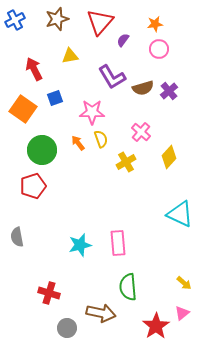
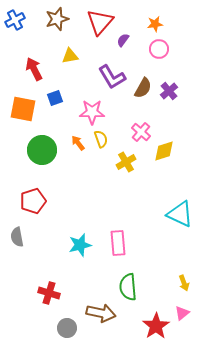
brown semicircle: rotated 45 degrees counterclockwise
orange square: rotated 24 degrees counterclockwise
yellow diamond: moved 5 px left, 6 px up; rotated 30 degrees clockwise
red pentagon: moved 15 px down
yellow arrow: rotated 28 degrees clockwise
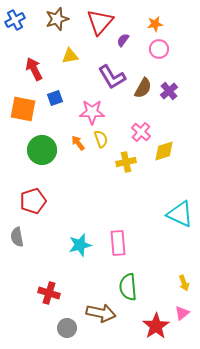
yellow cross: rotated 18 degrees clockwise
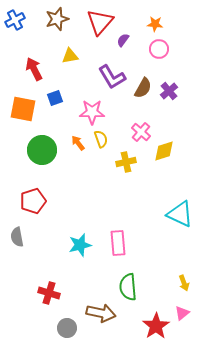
orange star: rotated 14 degrees clockwise
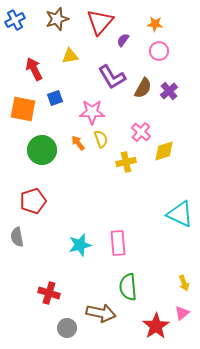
pink circle: moved 2 px down
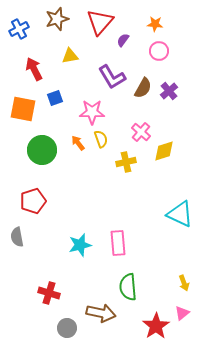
blue cross: moved 4 px right, 9 px down
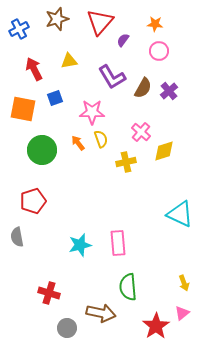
yellow triangle: moved 1 px left, 5 px down
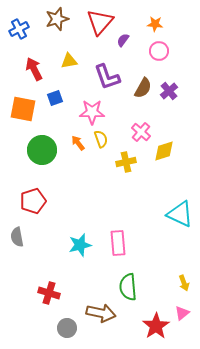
purple L-shape: moved 5 px left; rotated 12 degrees clockwise
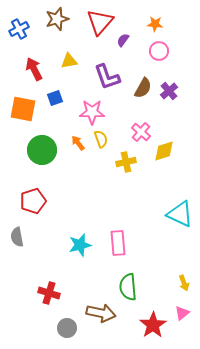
red star: moved 3 px left, 1 px up
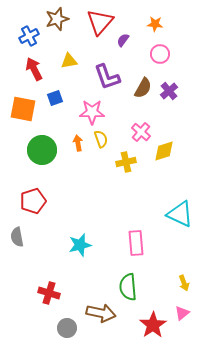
blue cross: moved 10 px right, 7 px down
pink circle: moved 1 px right, 3 px down
orange arrow: rotated 28 degrees clockwise
pink rectangle: moved 18 px right
